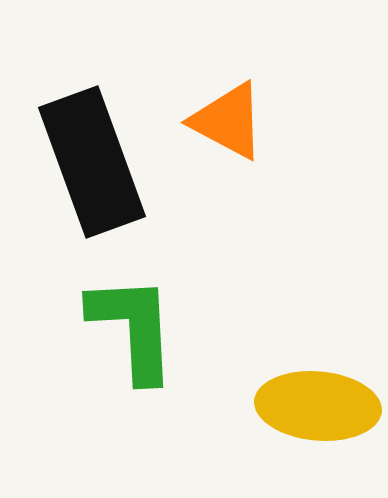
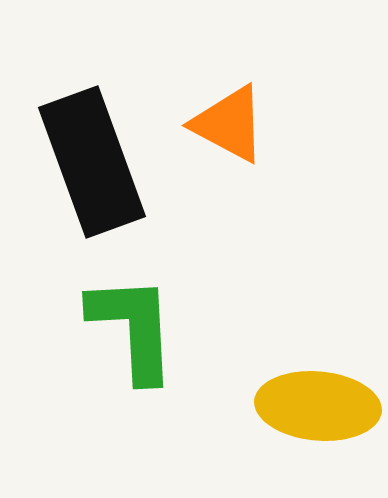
orange triangle: moved 1 px right, 3 px down
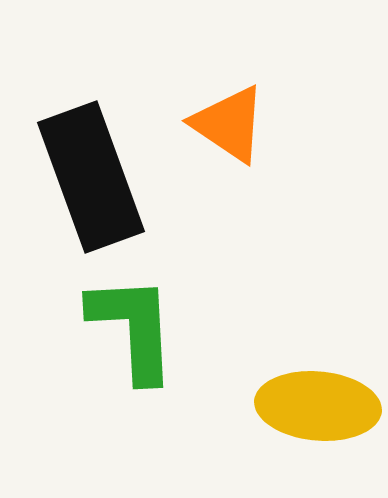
orange triangle: rotated 6 degrees clockwise
black rectangle: moved 1 px left, 15 px down
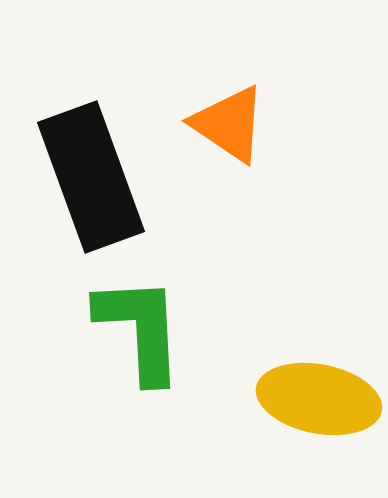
green L-shape: moved 7 px right, 1 px down
yellow ellipse: moved 1 px right, 7 px up; rotated 6 degrees clockwise
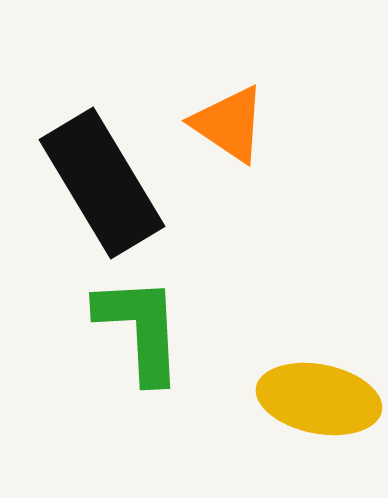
black rectangle: moved 11 px right, 6 px down; rotated 11 degrees counterclockwise
